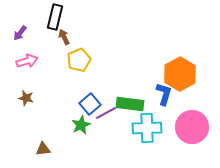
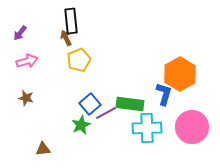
black rectangle: moved 16 px right, 4 px down; rotated 20 degrees counterclockwise
brown arrow: moved 2 px right, 1 px down
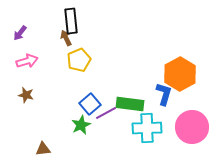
brown star: moved 3 px up
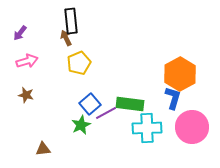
yellow pentagon: moved 3 px down
blue L-shape: moved 9 px right, 4 px down
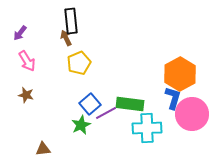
pink arrow: rotated 75 degrees clockwise
pink circle: moved 13 px up
